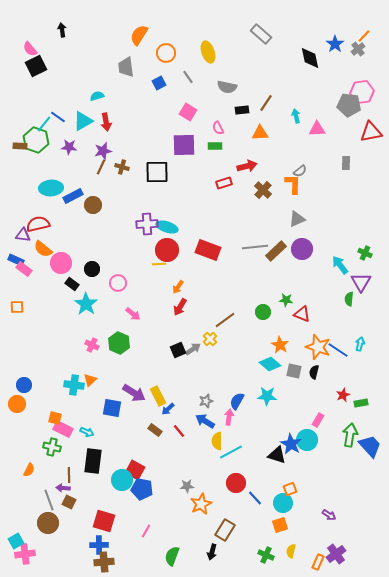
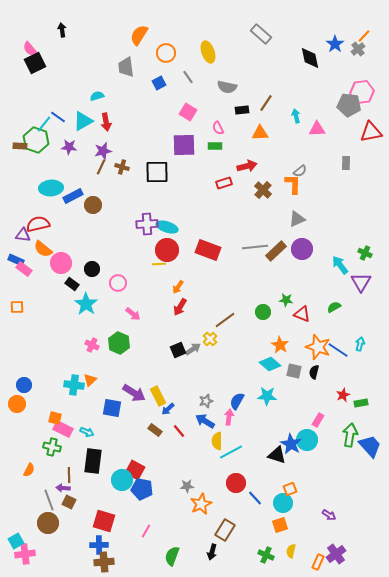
black square at (36, 66): moved 1 px left, 3 px up
green semicircle at (349, 299): moved 15 px left, 8 px down; rotated 56 degrees clockwise
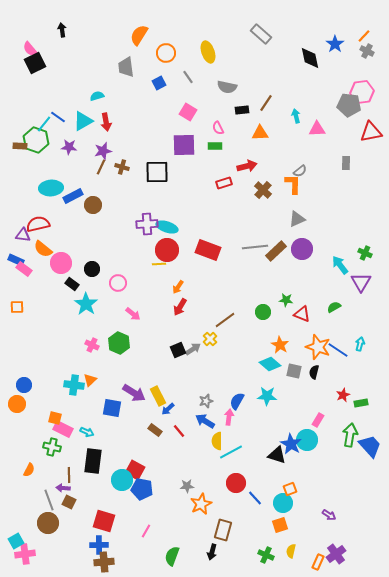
gray cross at (358, 49): moved 9 px right, 2 px down; rotated 24 degrees counterclockwise
brown rectangle at (225, 530): moved 2 px left; rotated 15 degrees counterclockwise
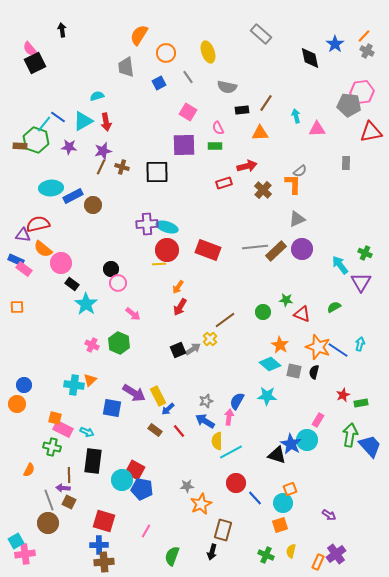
black circle at (92, 269): moved 19 px right
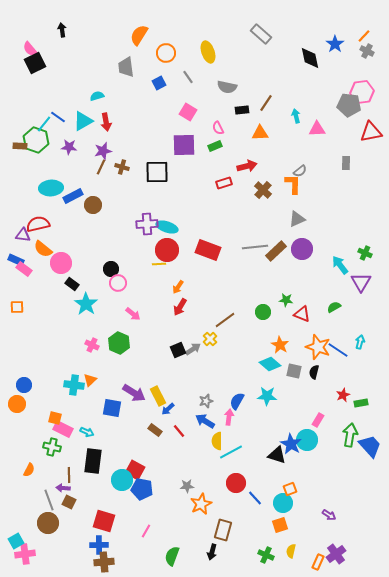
green rectangle at (215, 146): rotated 24 degrees counterclockwise
cyan arrow at (360, 344): moved 2 px up
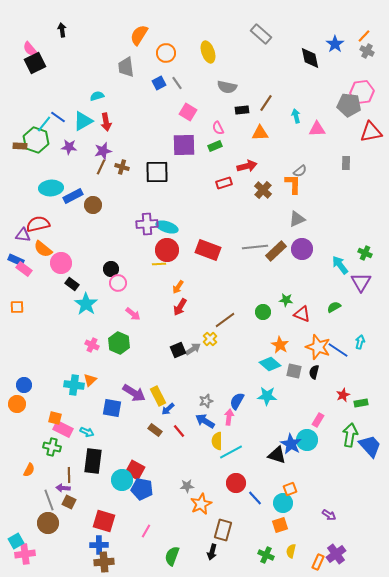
gray line at (188, 77): moved 11 px left, 6 px down
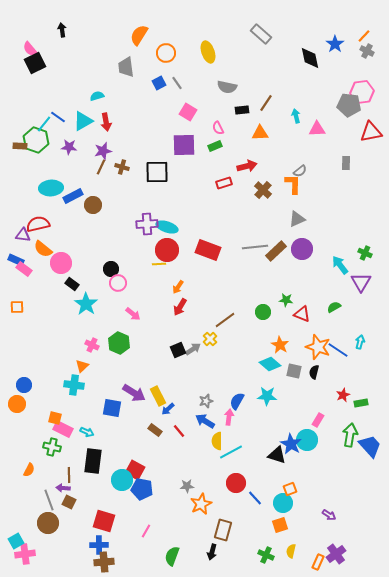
orange triangle at (90, 380): moved 8 px left, 14 px up
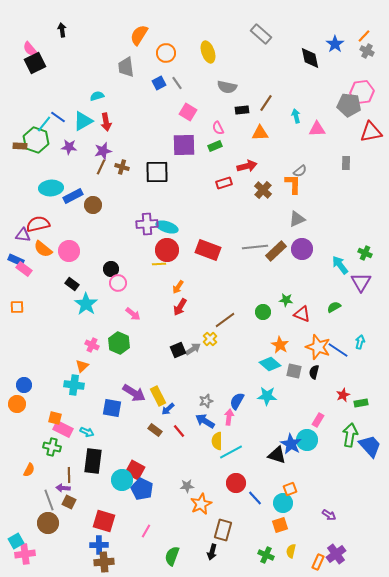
pink circle at (61, 263): moved 8 px right, 12 px up
blue pentagon at (142, 489): rotated 15 degrees clockwise
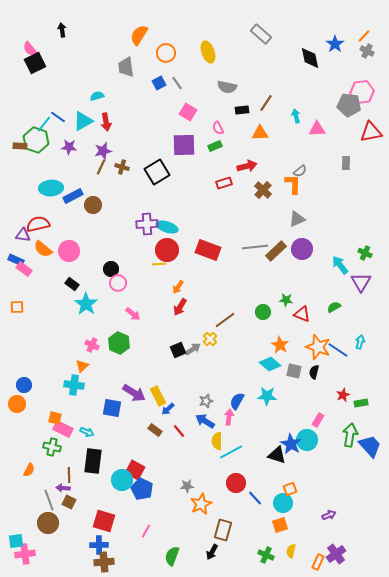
black square at (157, 172): rotated 30 degrees counterclockwise
purple arrow at (329, 515): rotated 56 degrees counterclockwise
cyan square at (16, 541): rotated 21 degrees clockwise
black arrow at (212, 552): rotated 14 degrees clockwise
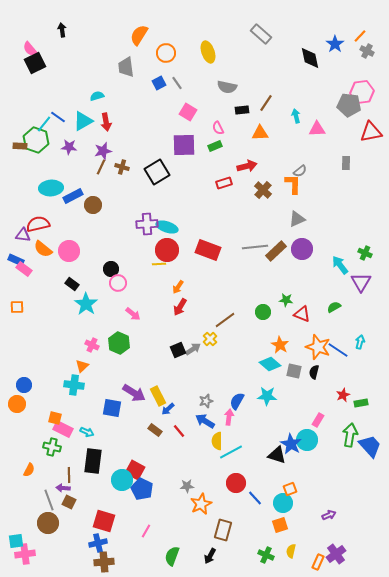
orange line at (364, 36): moved 4 px left
blue cross at (99, 545): moved 1 px left, 2 px up; rotated 12 degrees counterclockwise
black arrow at (212, 552): moved 2 px left, 4 px down
